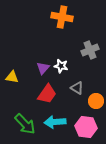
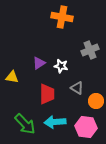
purple triangle: moved 4 px left, 5 px up; rotated 16 degrees clockwise
red trapezoid: rotated 35 degrees counterclockwise
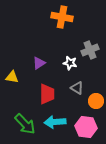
white star: moved 9 px right, 3 px up
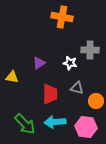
gray cross: rotated 24 degrees clockwise
gray triangle: rotated 16 degrees counterclockwise
red trapezoid: moved 3 px right
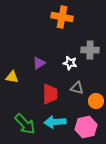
pink hexagon: rotated 20 degrees counterclockwise
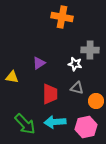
white star: moved 5 px right, 1 px down
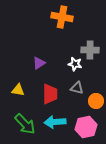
yellow triangle: moved 6 px right, 13 px down
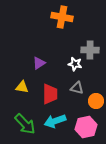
yellow triangle: moved 4 px right, 3 px up
cyan arrow: moved 1 px up; rotated 15 degrees counterclockwise
